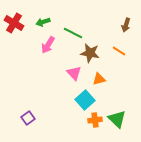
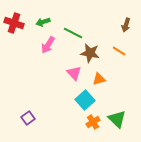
red cross: rotated 12 degrees counterclockwise
orange cross: moved 2 px left, 2 px down; rotated 24 degrees counterclockwise
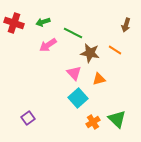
pink arrow: rotated 24 degrees clockwise
orange line: moved 4 px left, 1 px up
cyan square: moved 7 px left, 2 px up
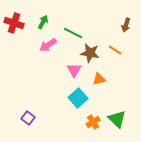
green arrow: rotated 136 degrees clockwise
pink triangle: moved 3 px up; rotated 14 degrees clockwise
purple square: rotated 16 degrees counterclockwise
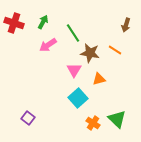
green line: rotated 30 degrees clockwise
orange cross: moved 1 px down; rotated 24 degrees counterclockwise
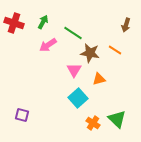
green line: rotated 24 degrees counterclockwise
purple square: moved 6 px left, 3 px up; rotated 24 degrees counterclockwise
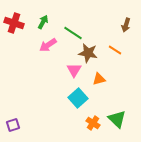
brown star: moved 2 px left
purple square: moved 9 px left, 10 px down; rotated 32 degrees counterclockwise
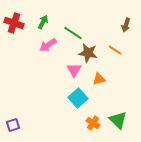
green triangle: moved 1 px right, 1 px down
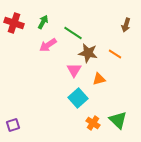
orange line: moved 4 px down
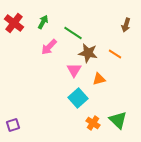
red cross: rotated 18 degrees clockwise
pink arrow: moved 1 px right, 2 px down; rotated 12 degrees counterclockwise
